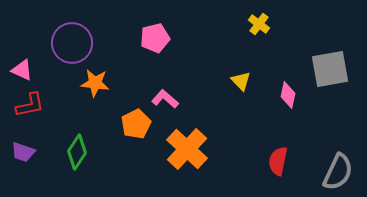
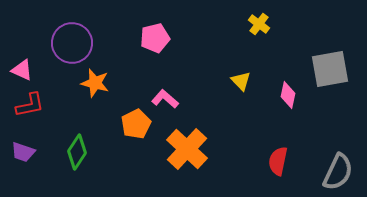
orange star: rotated 8 degrees clockwise
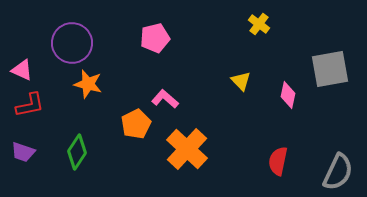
orange star: moved 7 px left, 1 px down
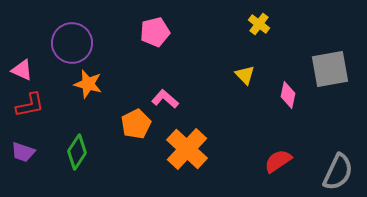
pink pentagon: moved 6 px up
yellow triangle: moved 4 px right, 6 px up
red semicircle: rotated 44 degrees clockwise
